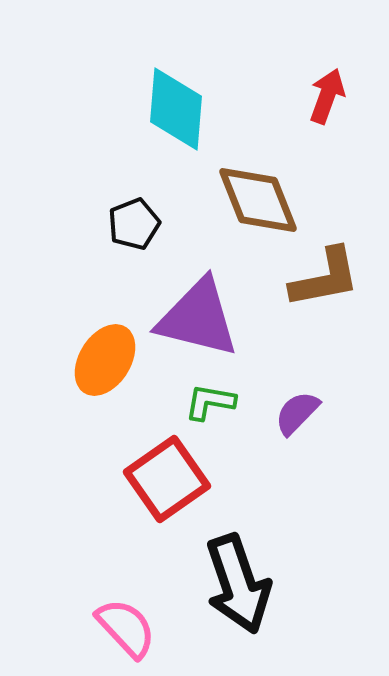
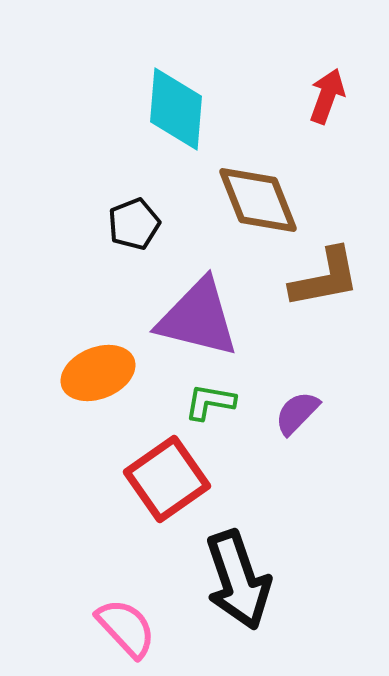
orange ellipse: moved 7 px left, 13 px down; rotated 36 degrees clockwise
black arrow: moved 4 px up
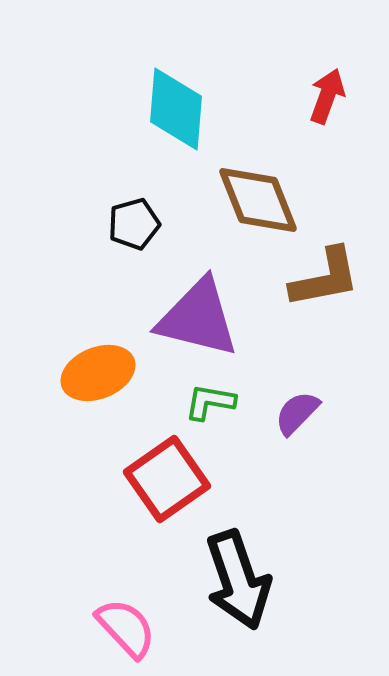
black pentagon: rotated 6 degrees clockwise
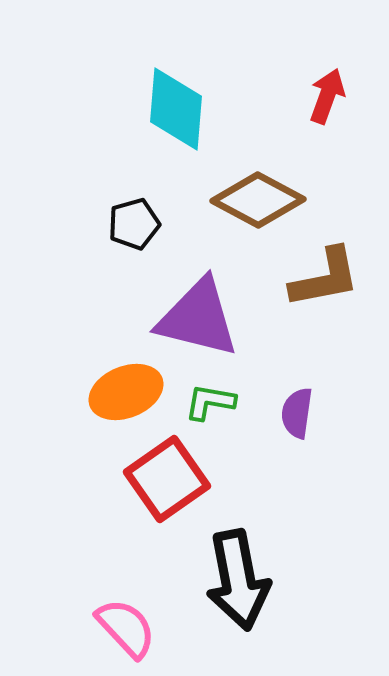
brown diamond: rotated 40 degrees counterclockwise
orange ellipse: moved 28 px right, 19 px down
purple semicircle: rotated 36 degrees counterclockwise
black arrow: rotated 8 degrees clockwise
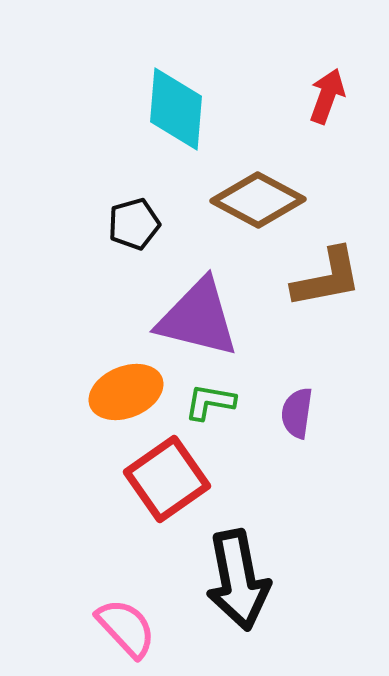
brown L-shape: moved 2 px right
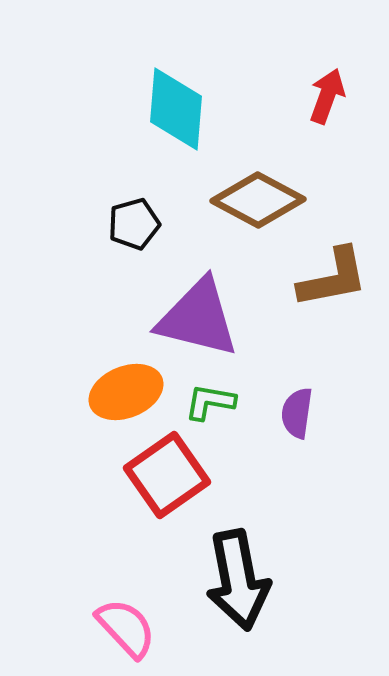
brown L-shape: moved 6 px right
red square: moved 4 px up
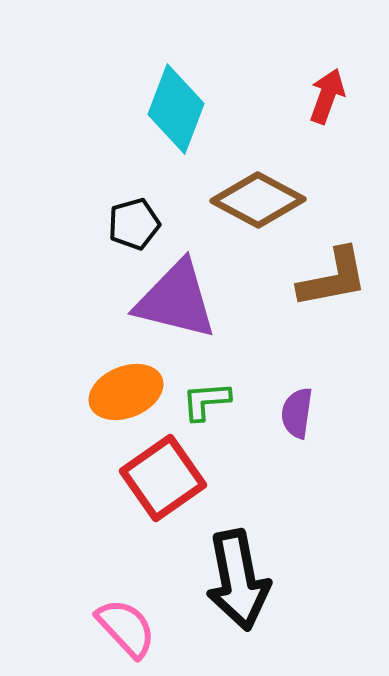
cyan diamond: rotated 16 degrees clockwise
purple triangle: moved 22 px left, 18 px up
green L-shape: moved 4 px left, 1 px up; rotated 14 degrees counterclockwise
red square: moved 4 px left, 3 px down
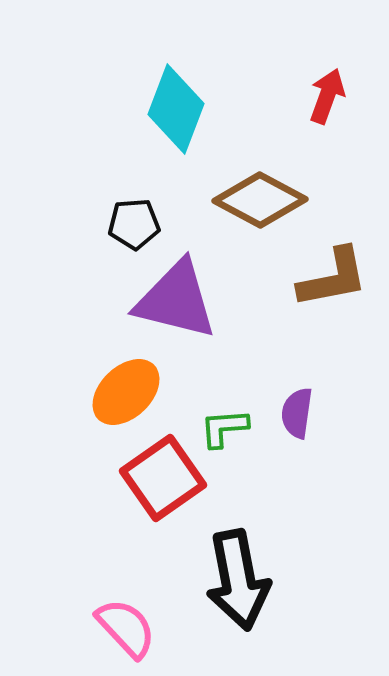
brown diamond: moved 2 px right
black pentagon: rotated 12 degrees clockwise
orange ellipse: rotated 22 degrees counterclockwise
green L-shape: moved 18 px right, 27 px down
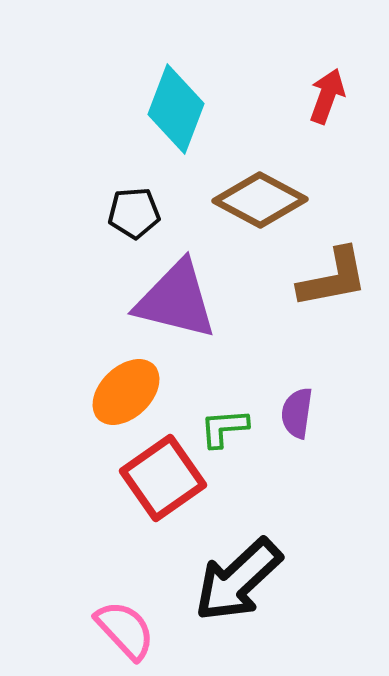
black pentagon: moved 11 px up
black arrow: rotated 58 degrees clockwise
pink semicircle: moved 1 px left, 2 px down
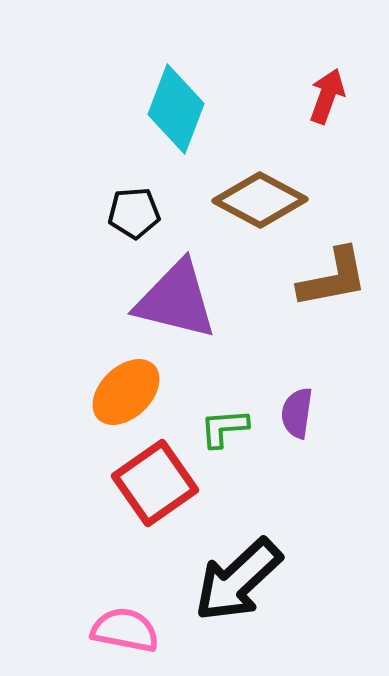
red square: moved 8 px left, 5 px down
pink semicircle: rotated 36 degrees counterclockwise
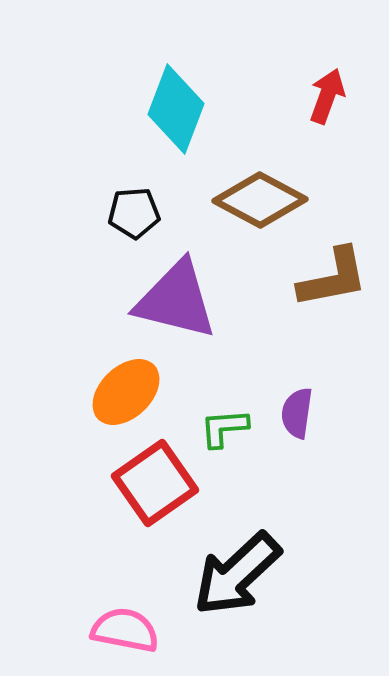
black arrow: moved 1 px left, 6 px up
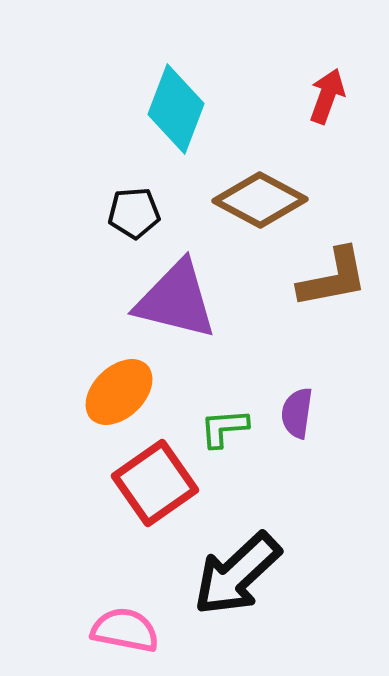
orange ellipse: moved 7 px left
